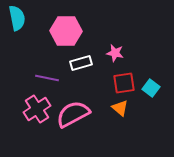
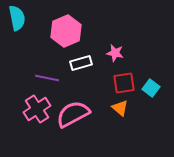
pink hexagon: rotated 24 degrees counterclockwise
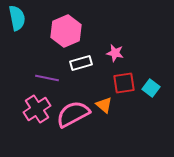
orange triangle: moved 16 px left, 3 px up
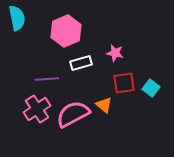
purple line: moved 1 px down; rotated 15 degrees counterclockwise
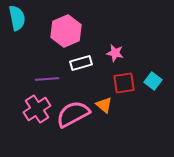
cyan square: moved 2 px right, 7 px up
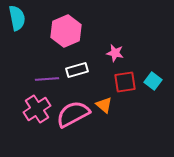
white rectangle: moved 4 px left, 7 px down
red square: moved 1 px right, 1 px up
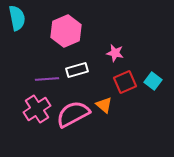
red square: rotated 15 degrees counterclockwise
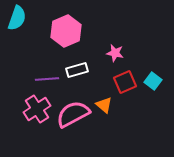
cyan semicircle: rotated 30 degrees clockwise
